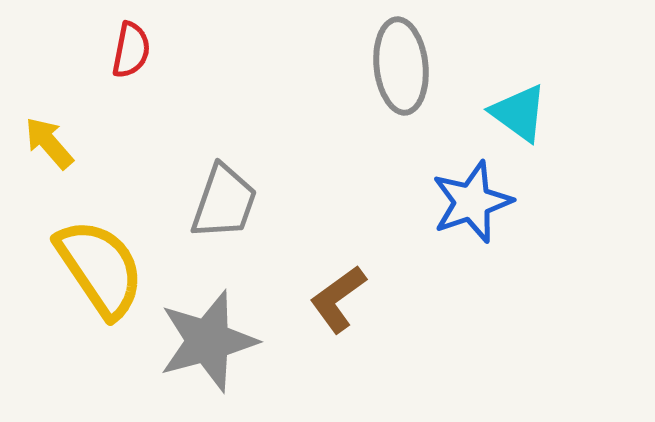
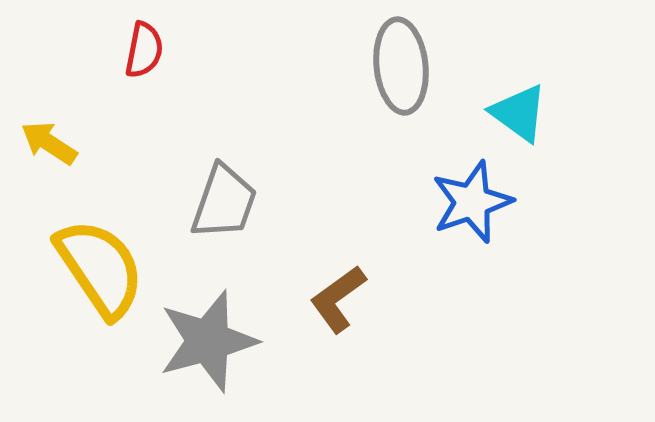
red semicircle: moved 13 px right
yellow arrow: rotated 16 degrees counterclockwise
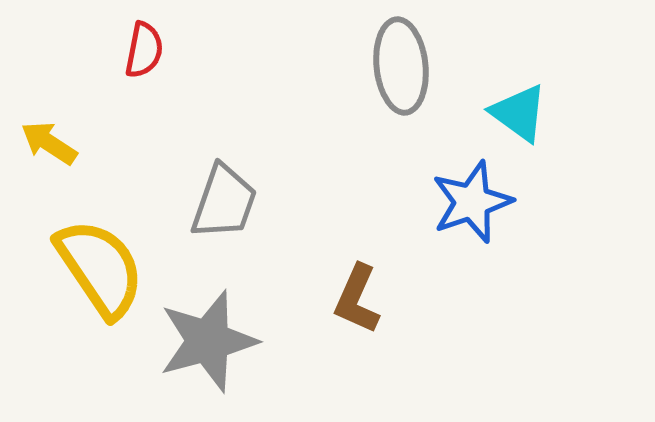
brown L-shape: moved 19 px right; rotated 30 degrees counterclockwise
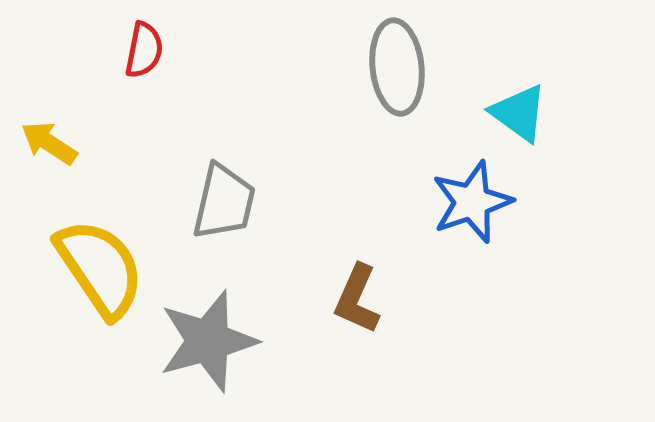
gray ellipse: moved 4 px left, 1 px down
gray trapezoid: rotated 6 degrees counterclockwise
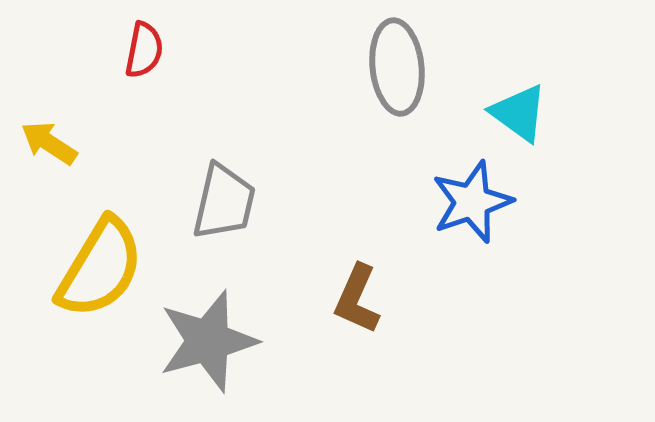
yellow semicircle: rotated 65 degrees clockwise
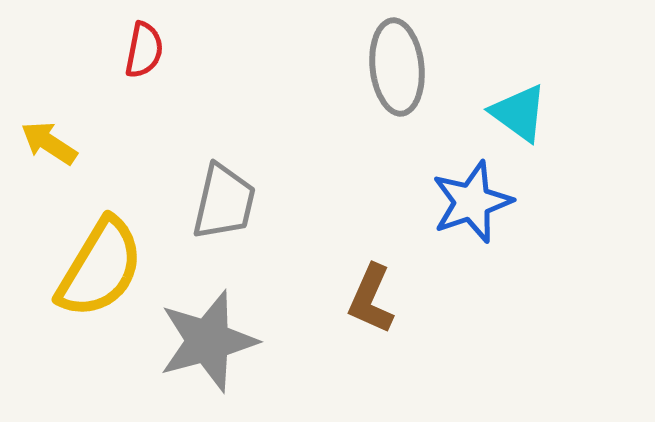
brown L-shape: moved 14 px right
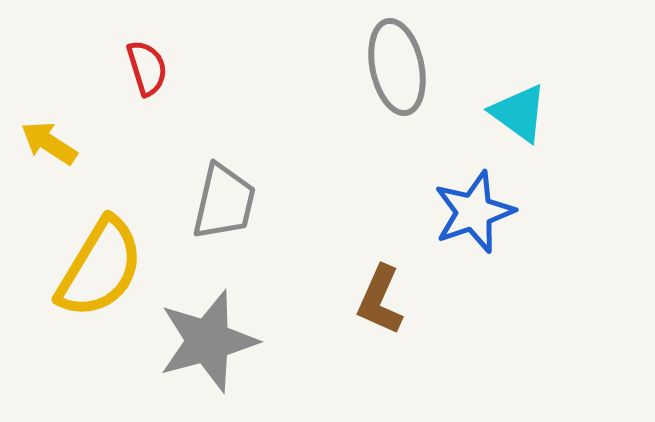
red semicircle: moved 3 px right, 18 px down; rotated 28 degrees counterclockwise
gray ellipse: rotated 6 degrees counterclockwise
blue star: moved 2 px right, 10 px down
brown L-shape: moved 9 px right, 1 px down
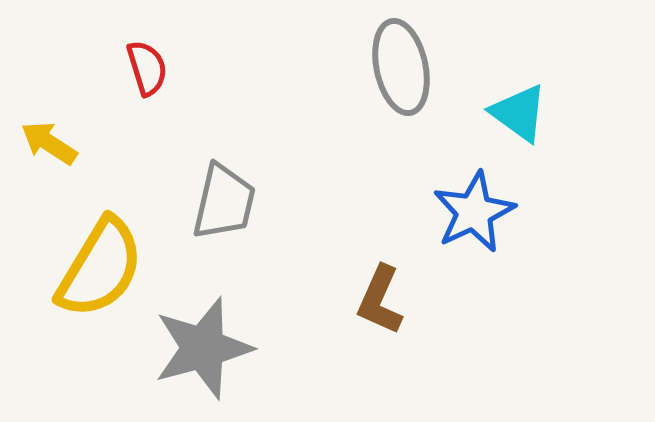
gray ellipse: moved 4 px right
blue star: rotated 6 degrees counterclockwise
gray star: moved 5 px left, 7 px down
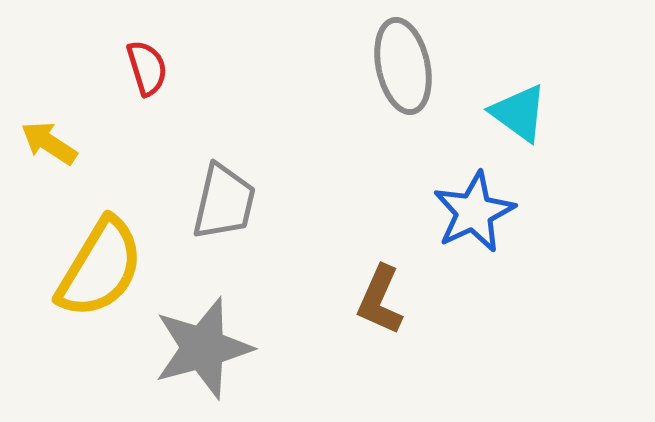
gray ellipse: moved 2 px right, 1 px up
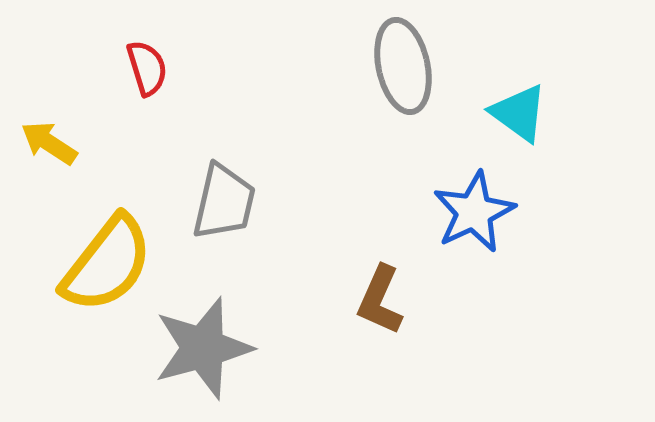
yellow semicircle: moved 7 px right, 4 px up; rotated 7 degrees clockwise
